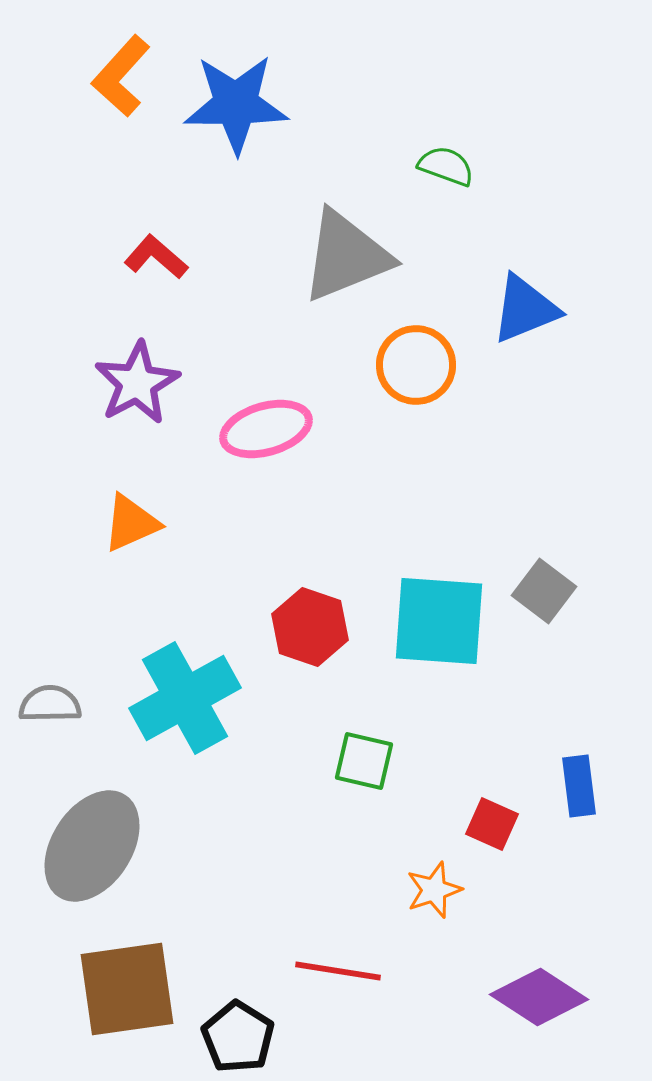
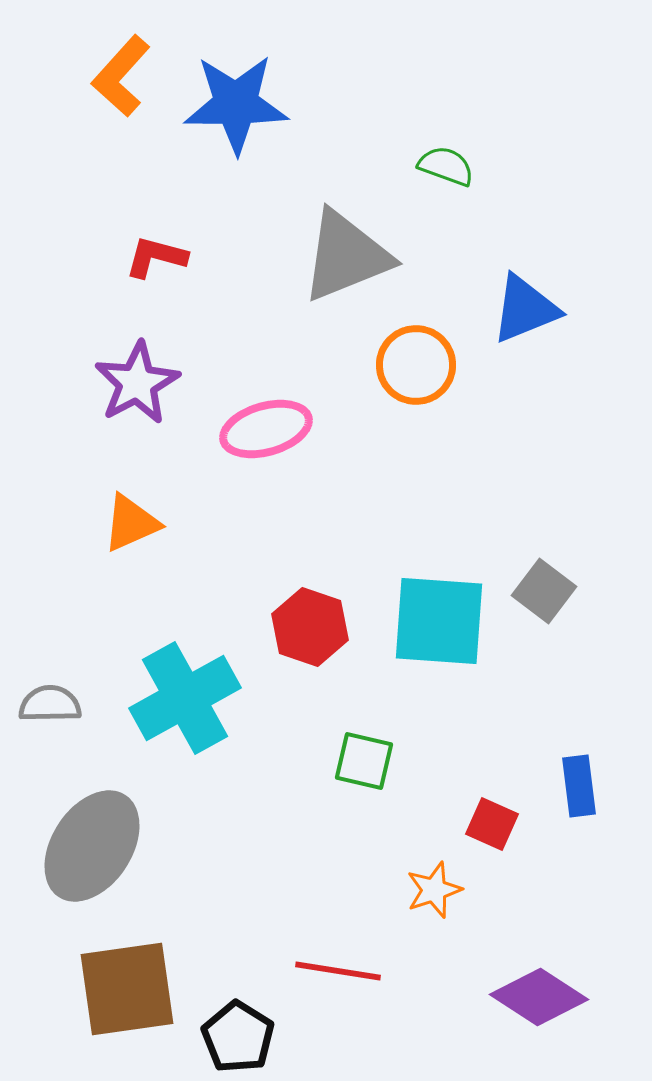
red L-shape: rotated 26 degrees counterclockwise
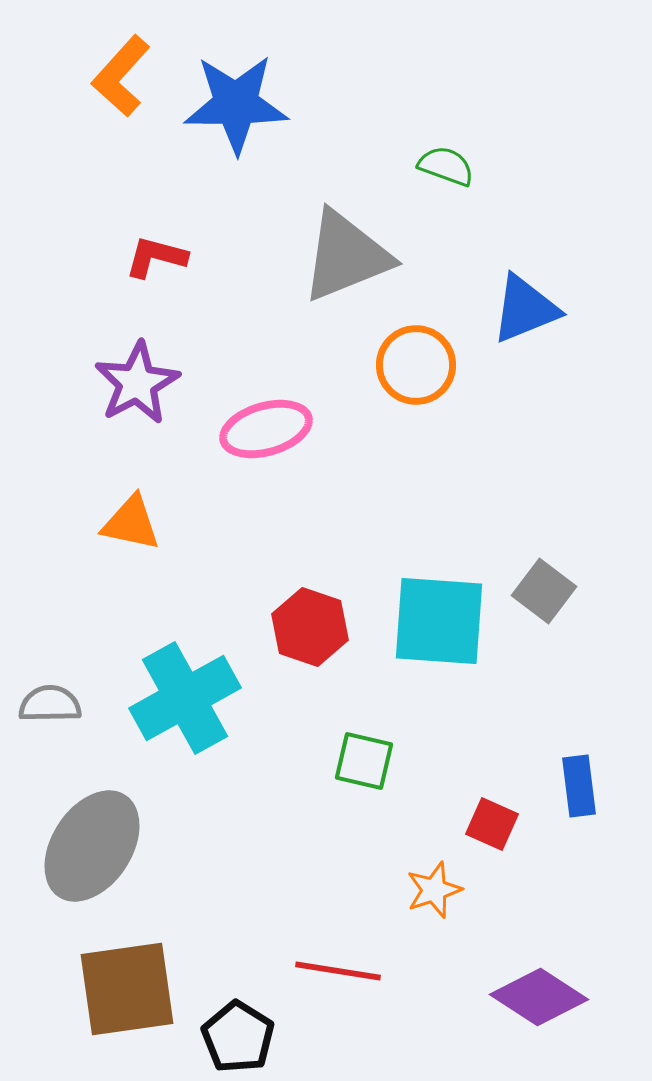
orange triangle: rotated 36 degrees clockwise
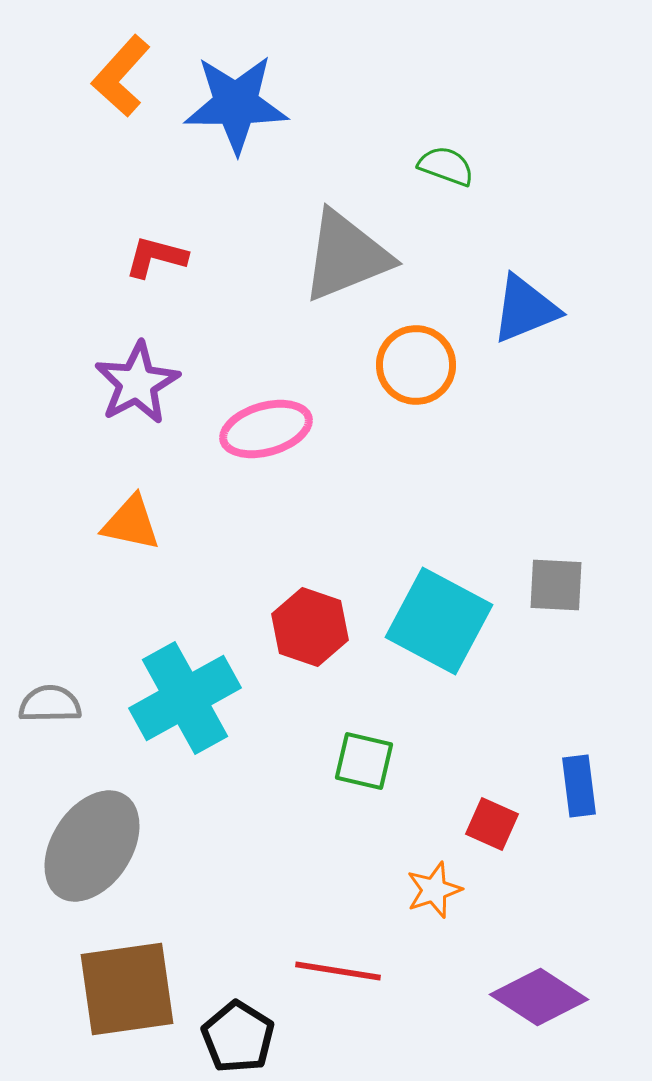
gray square: moved 12 px right, 6 px up; rotated 34 degrees counterclockwise
cyan square: rotated 24 degrees clockwise
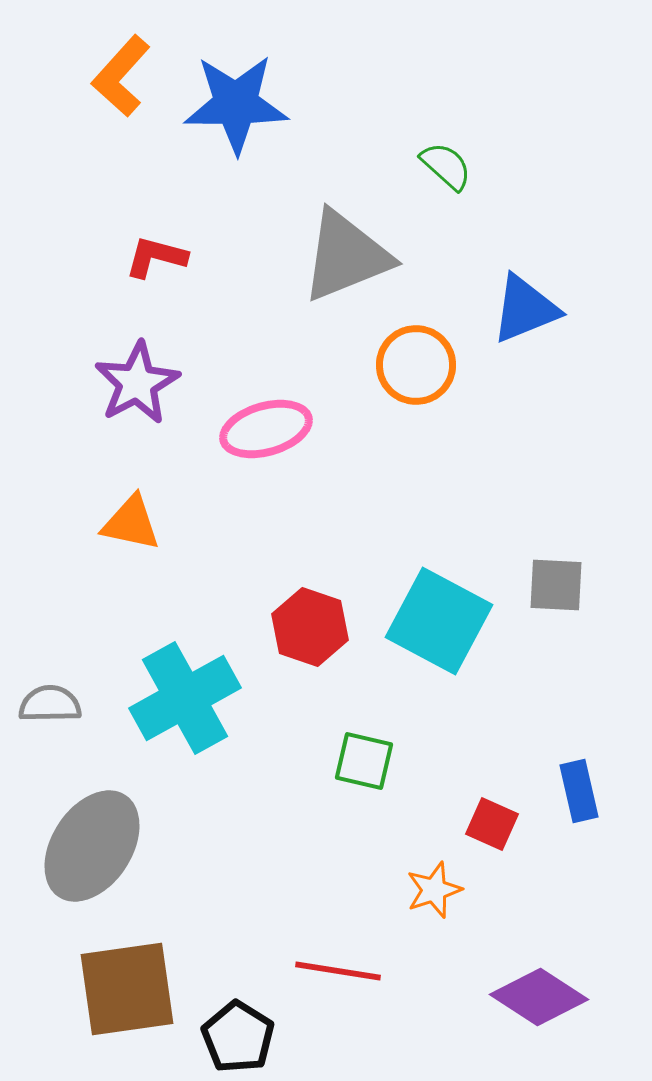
green semicircle: rotated 22 degrees clockwise
blue rectangle: moved 5 px down; rotated 6 degrees counterclockwise
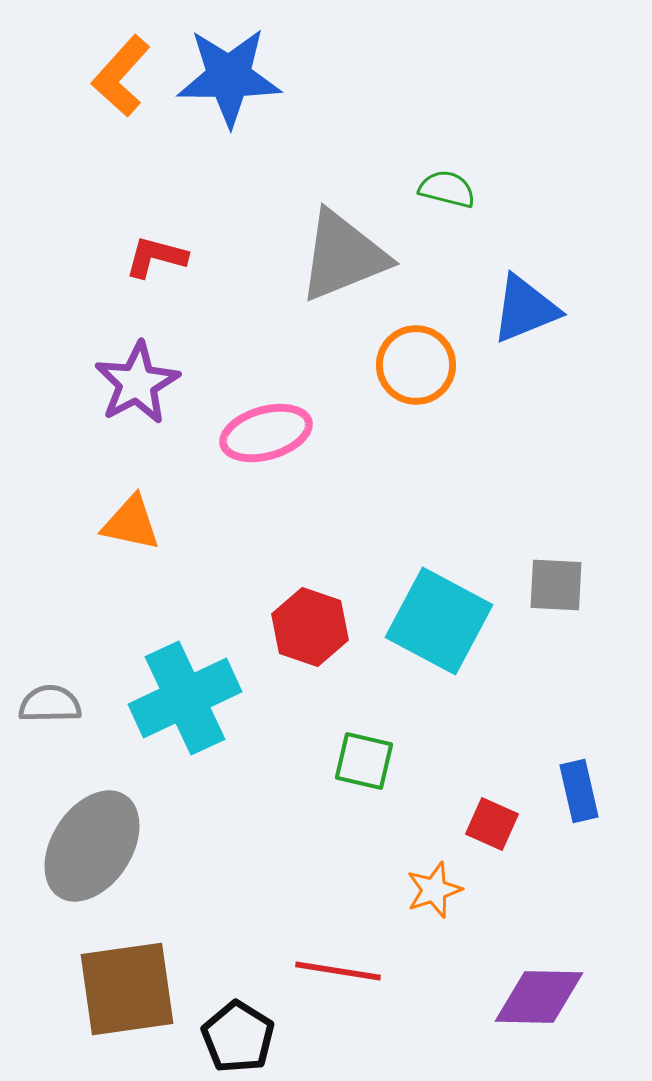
blue star: moved 7 px left, 27 px up
green semicircle: moved 1 px right, 23 px down; rotated 28 degrees counterclockwise
gray triangle: moved 3 px left
pink ellipse: moved 4 px down
cyan cross: rotated 4 degrees clockwise
purple diamond: rotated 32 degrees counterclockwise
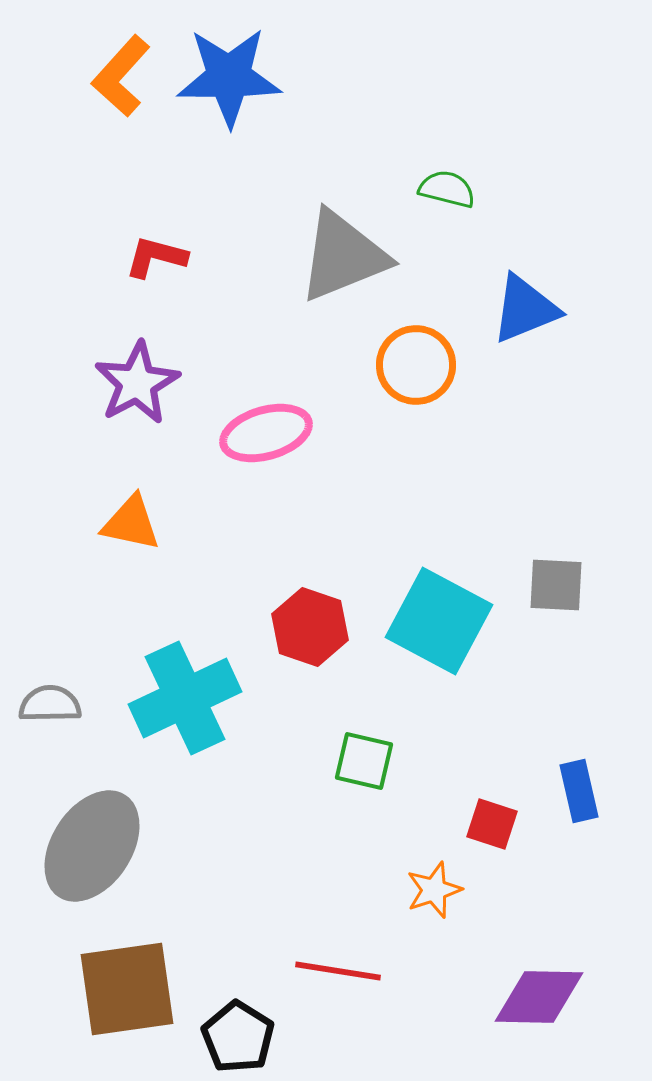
red square: rotated 6 degrees counterclockwise
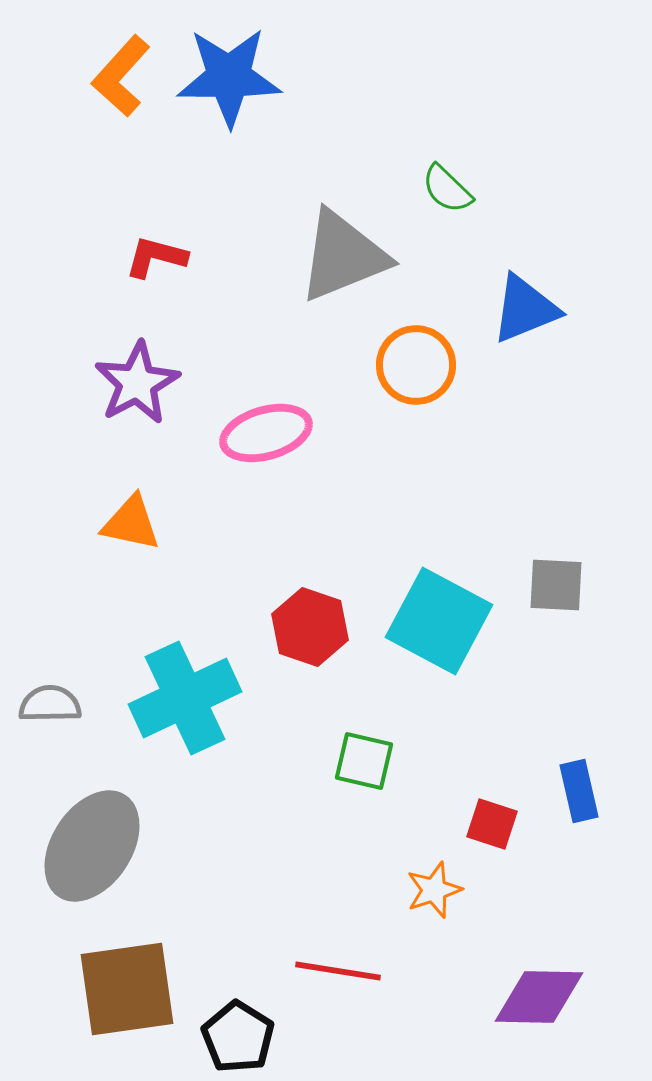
green semicircle: rotated 150 degrees counterclockwise
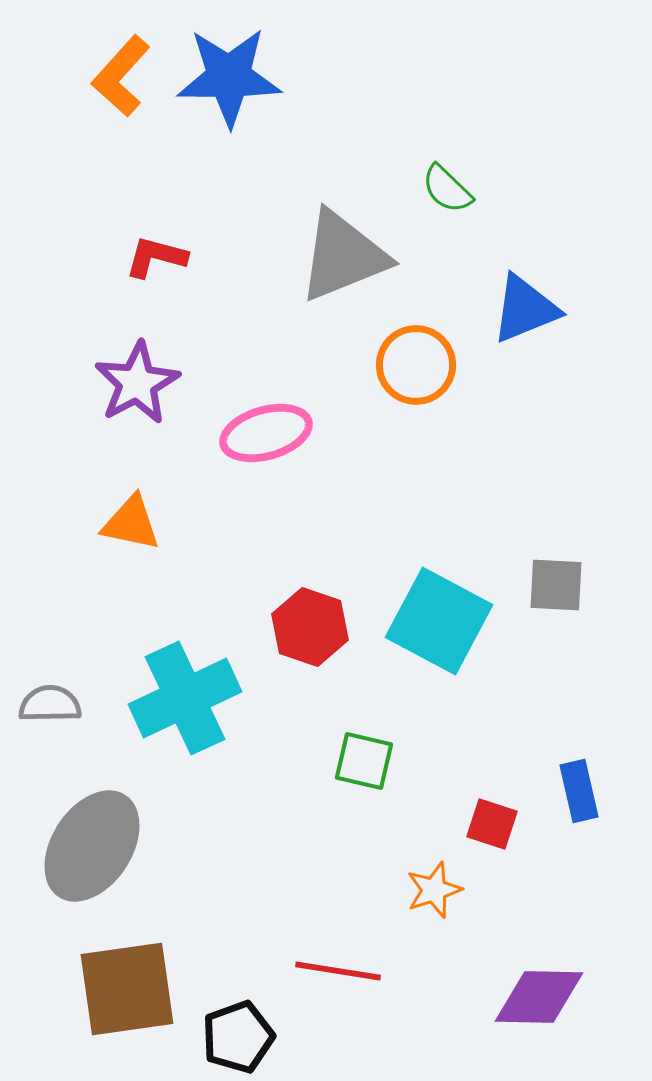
black pentagon: rotated 20 degrees clockwise
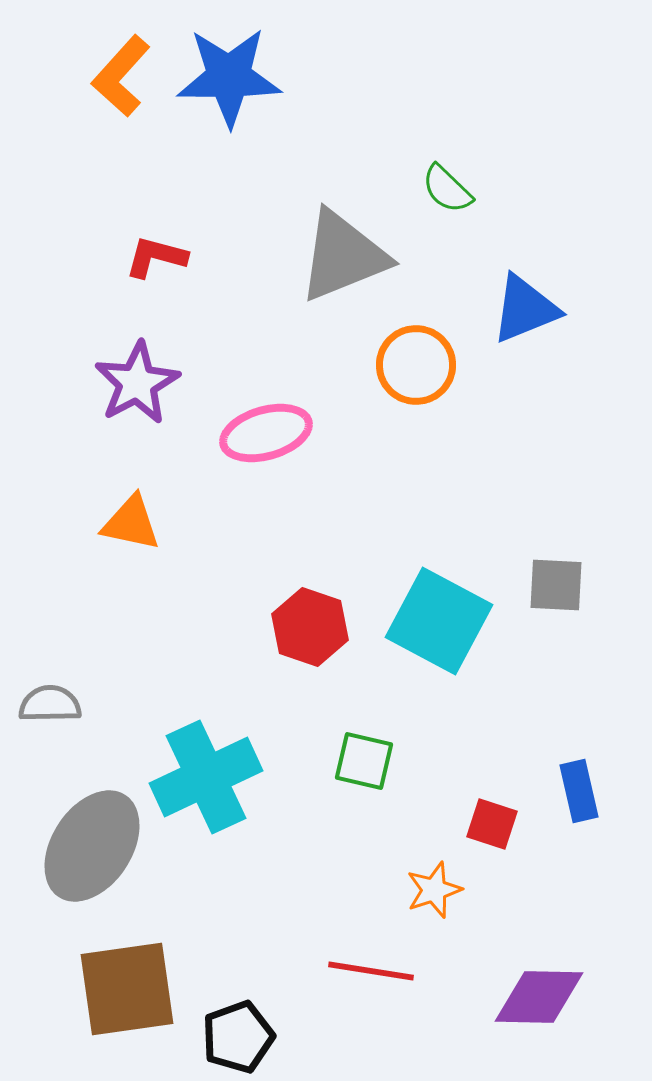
cyan cross: moved 21 px right, 79 px down
red line: moved 33 px right
